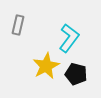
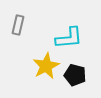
cyan L-shape: rotated 48 degrees clockwise
black pentagon: moved 1 px left, 1 px down
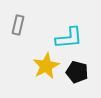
black pentagon: moved 2 px right, 3 px up
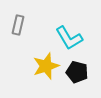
cyan L-shape: rotated 64 degrees clockwise
yellow star: rotated 8 degrees clockwise
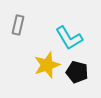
yellow star: moved 1 px right, 1 px up
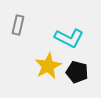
cyan L-shape: rotated 32 degrees counterclockwise
yellow star: moved 1 px right, 1 px down; rotated 8 degrees counterclockwise
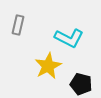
black pentagon: moved 4 px right, 12 px down
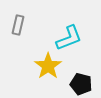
cyan L-shape: rotated 48 degrees counterclockwise
yellow star: rotated 8 degrees counterclockwise
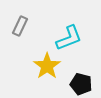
gray rectangle: moved 2 px right, 1 px down; rotated 12 degrees clockwise
yellow star: moved 1 px left
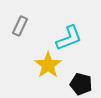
yellow star: moved 1 px right, 1 px up
